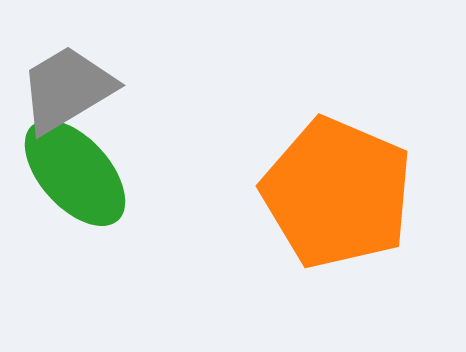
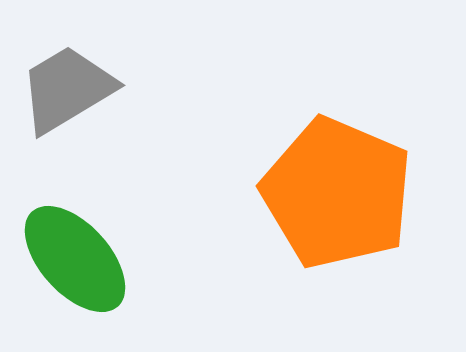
green ellipse: moved 86 px down
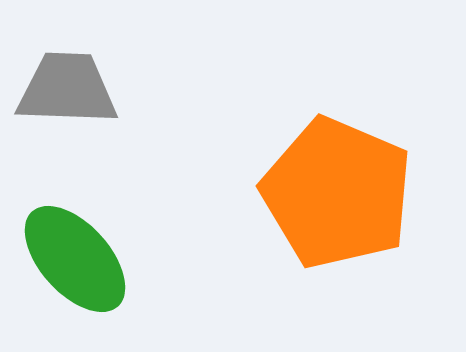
gray trapezoid: rotated 33 degrees clockwise
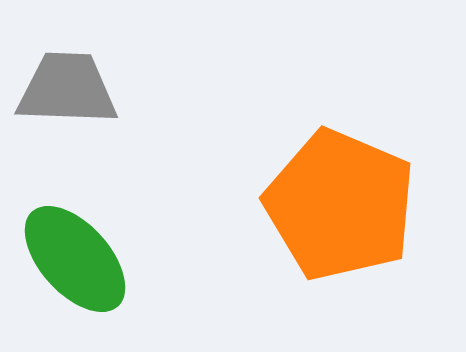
orange pentagon: moved 3 px right, 12 px down
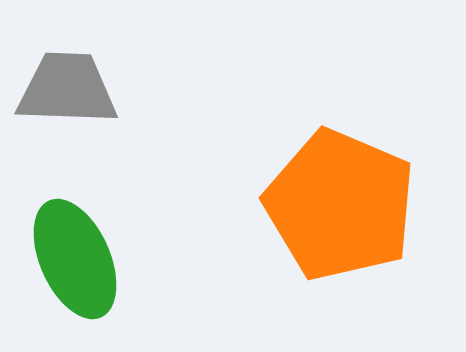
green ellipse: rotated 18 degrees clockwise
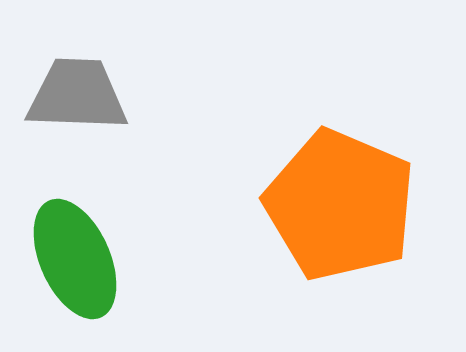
gray trapezoid: moved 10 px right, 6 px down
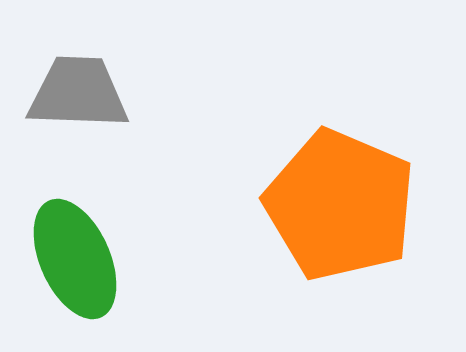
gray trapezoid: moved 1 px right, 2 px up
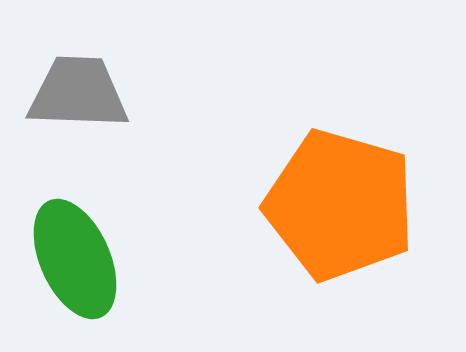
orange pentagon: rotated 7 degrees counterclockwise
